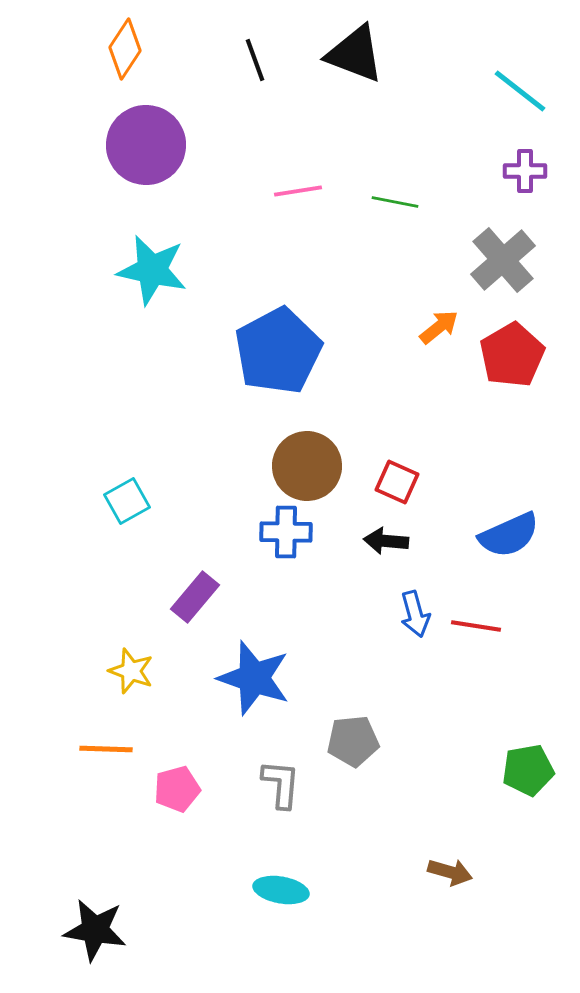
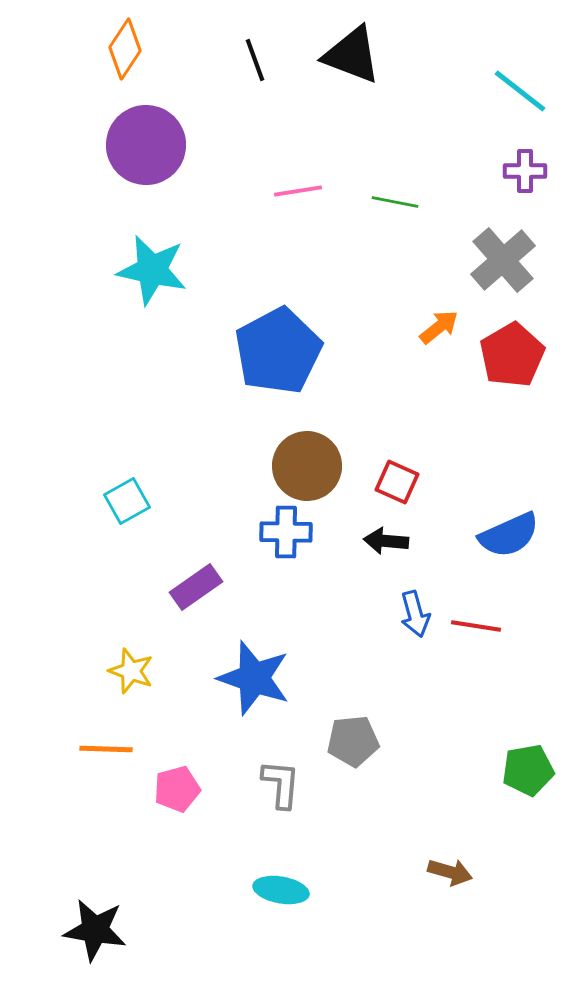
black triangle: moved 3 px left, 1 px down
purple rectangle: moved 1 px right, 10 px up; rotated 15 degrees clockwise
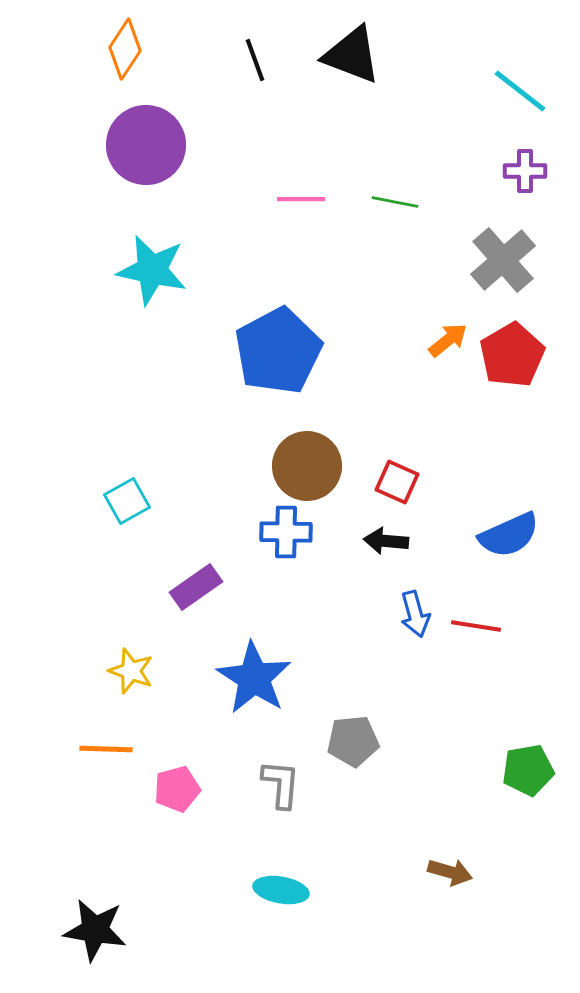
pink line: moved 3 px right, 8 px down; rotated 9 degrees clockwise
orange arrow: moved 9 px right, 13 px down
blue star: rotated 14 degrees clockwise
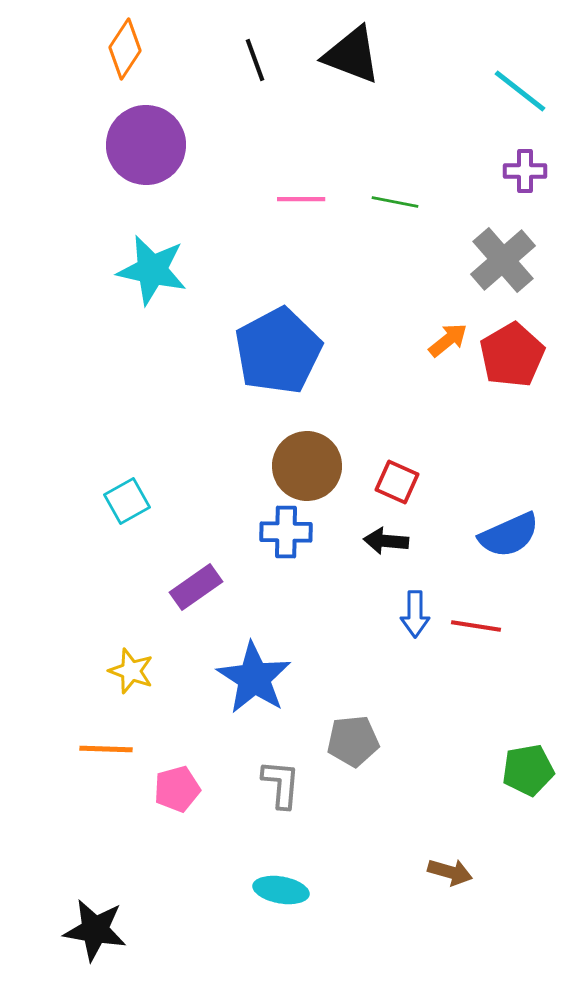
blue arrow: rotated 15 degrees clockwise
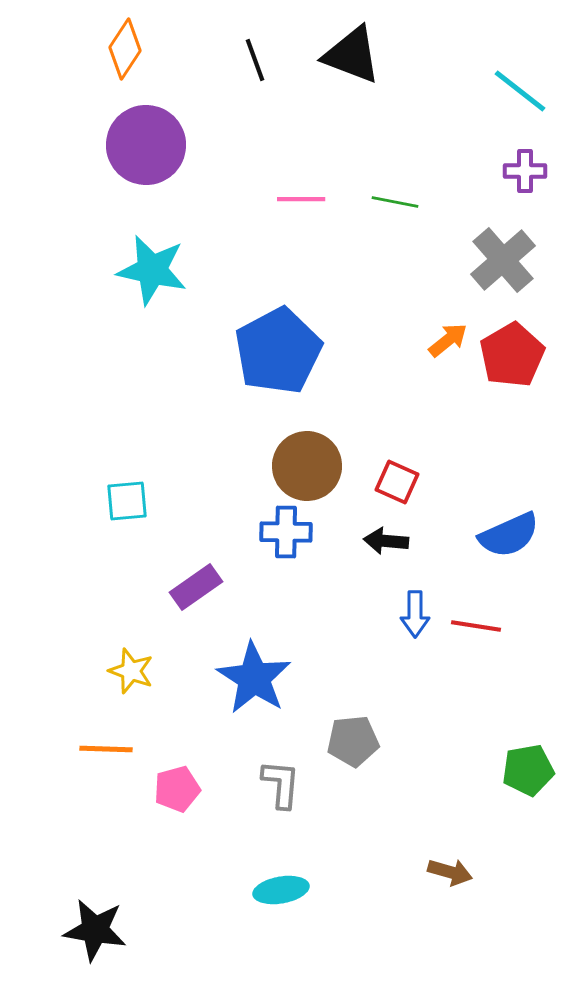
cyan square: rotated 24 degrees clockwise
cyan ellipse: rotated 20 degrees counterclockwise
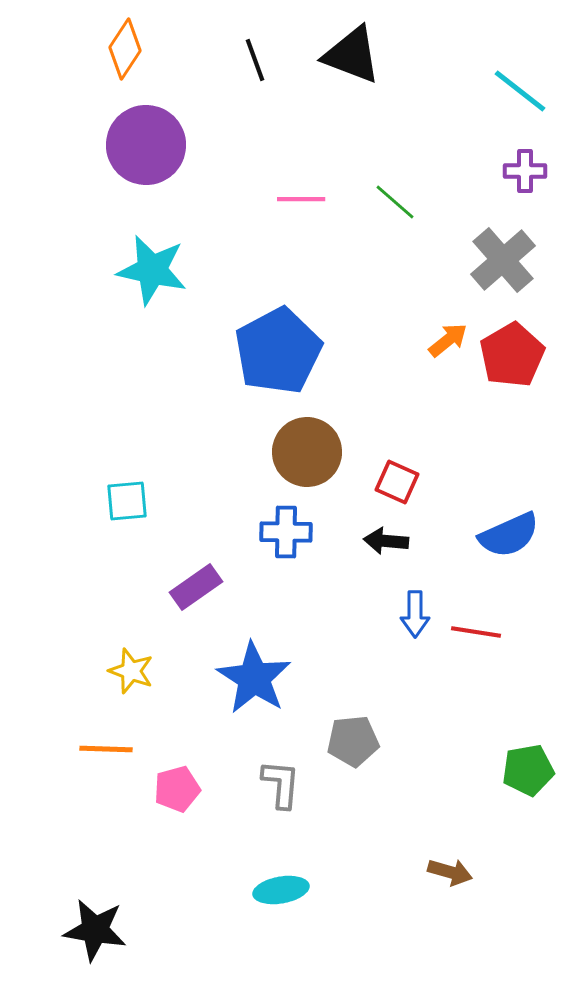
green line: rotated 30 degrees clockwise
brown circle: moved 14 px up
red line: moved 6 px down
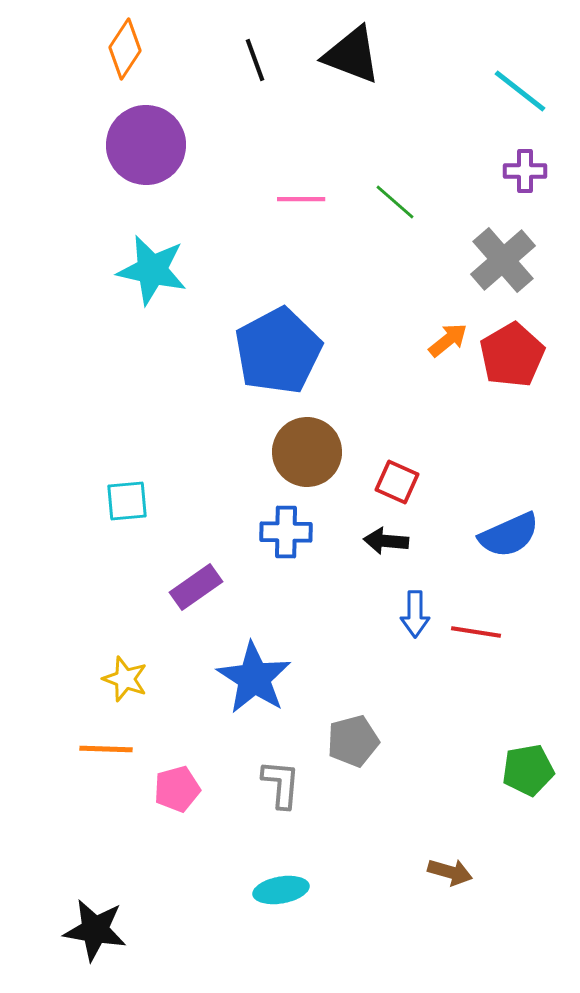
yellow star: moved 6 px left, 8 px down
gray pentagon: rotated 9 degrees counterclockwise
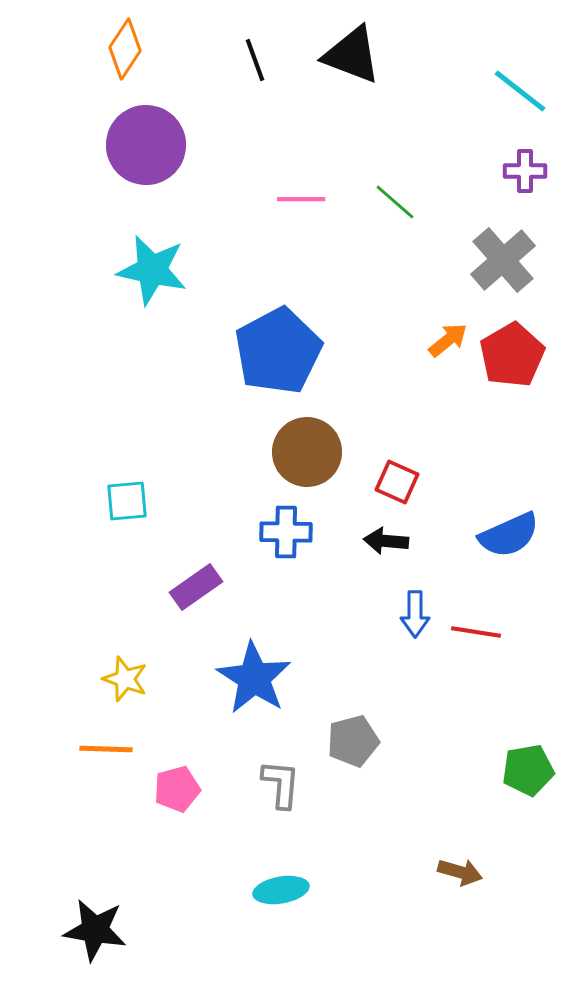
brown arrow: moved 10 px right
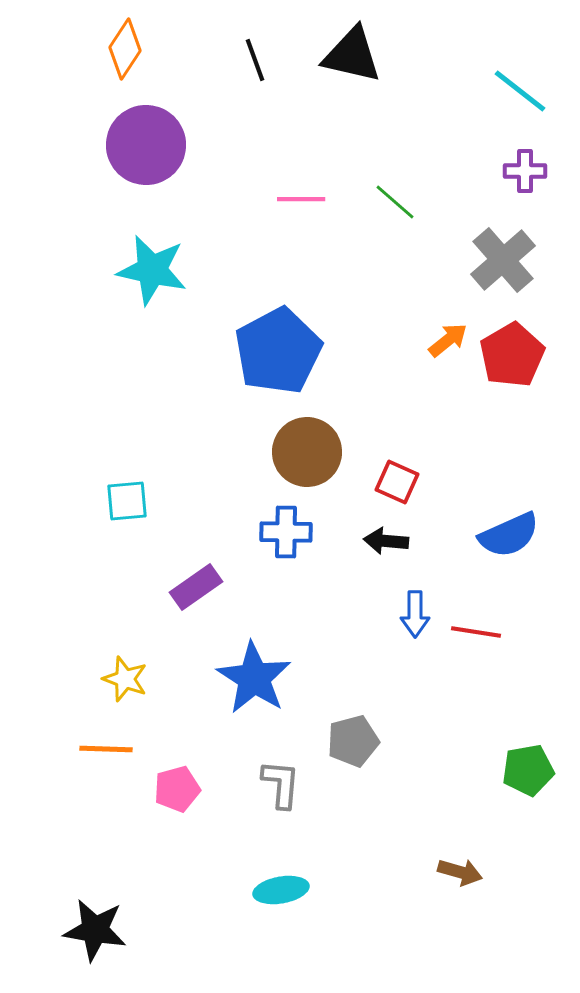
black triangle: rotated 8 degrees counterclockwise
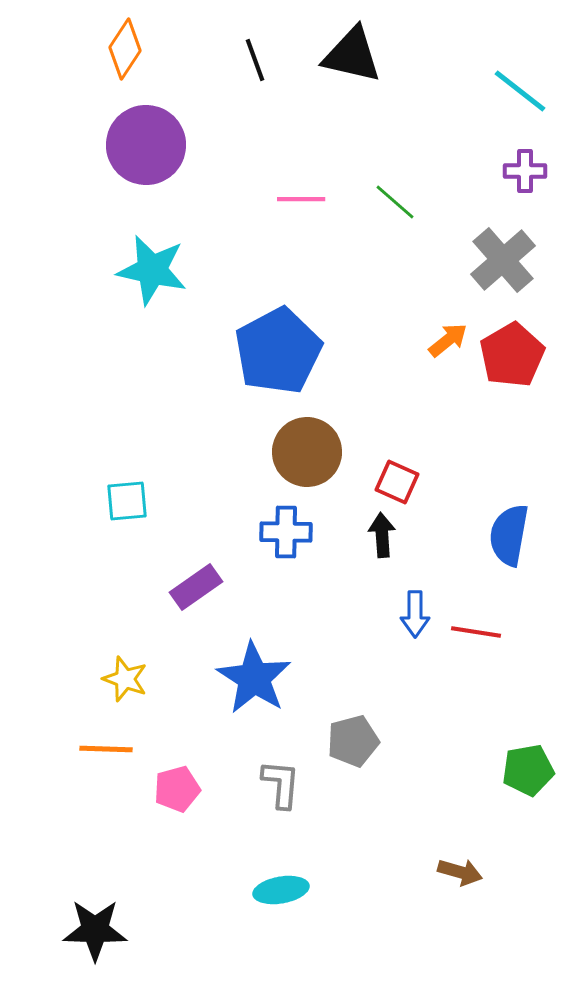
blue semicircle: rotated 124 degrees clockwise
black arrow: moved 4 px left, 6 px up; rotated 81 degrees clockwise
black star: rotated 8 degrees counterclockwise
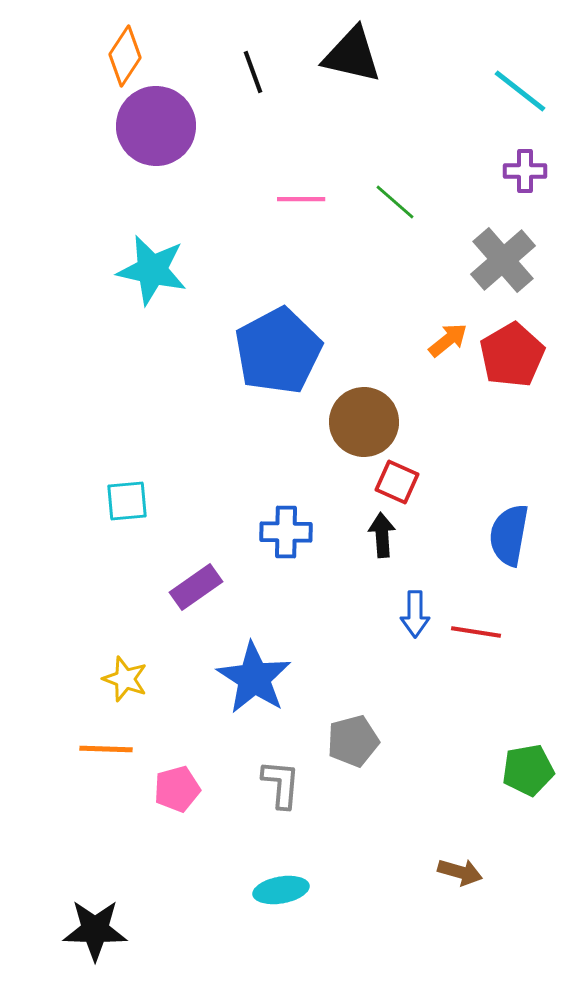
orange diamond: moved 7 px down
black line: moved 2 px left, 12 px down
purple circle: moved 10 px right, 19 px up
brown circle: moved 57 px right, 30 px up
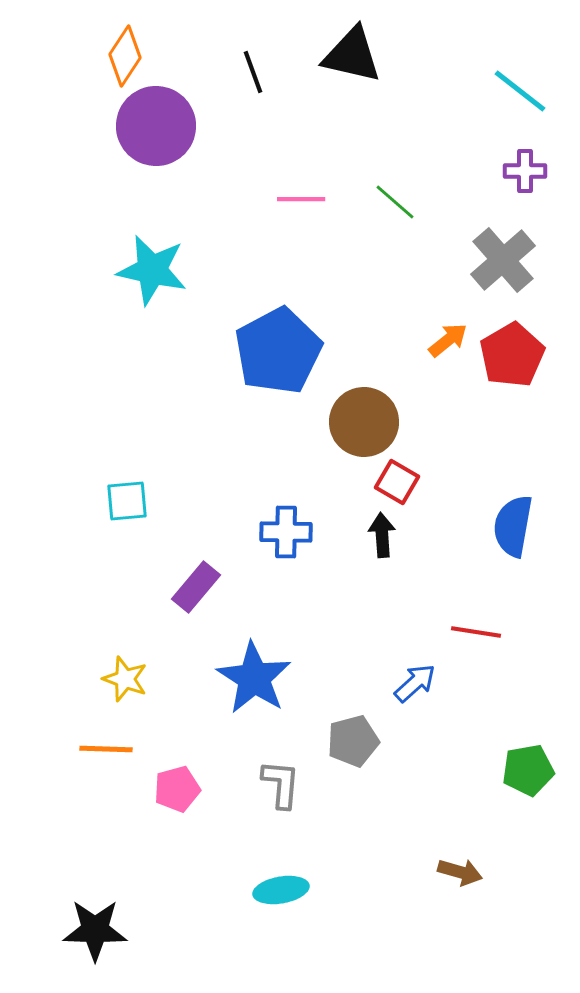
red square: rotated 6 degrees clockwise
blue semicircle: moved 4 px right, 9 px up
purple rectangle: rotated 15 degrees counterclockwise
blue arrow: moved 69 px down; rotated 132 degrees counterclockwise
